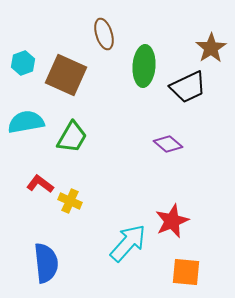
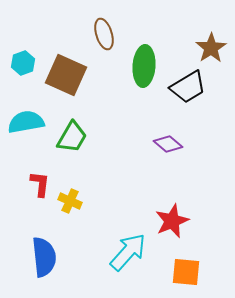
black trapezoid: rotated 6 degrees counterclockwise
red L-shape: rotated 60 degrees clockwise
cyan arrow: moved 9 px down
blue semicircle: moved 2 px left, 6 px up
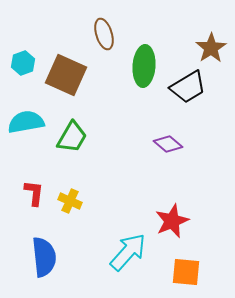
red L-shape: moved 6 px left, 9 px down
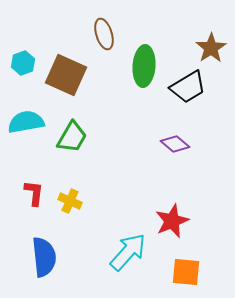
purple diamond: moved 7 px right
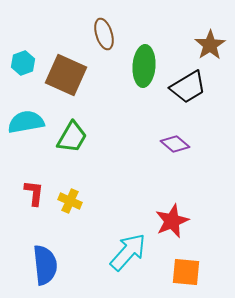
brown star: moved 1 px left, 3 px up
blue semicircle: moved 1 px right, 8 px down
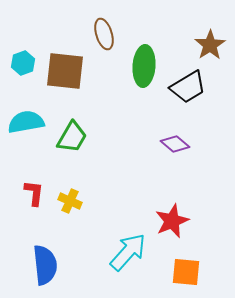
brown square: moved 1 px left, 4 px up; rotated 18 degrees counterclockwise
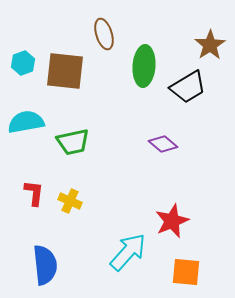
green trapezoid: moved 1 px right, 5 px down; rotated 48 degrees clockwise
purple diamond: moved 12 px left
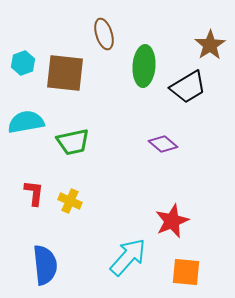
brown square: moved 2 px down
cyan arrow: moved 5 px down
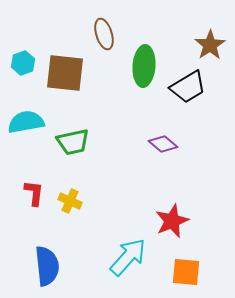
blue semicircle: moved 2 px right, 1 px down
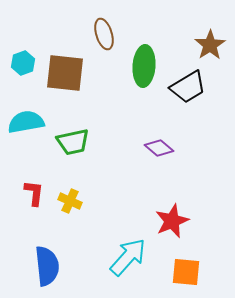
purple diamond: moved 4 px left, 4 px down
